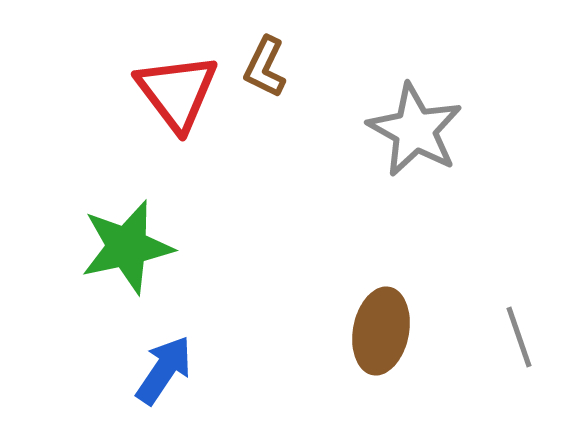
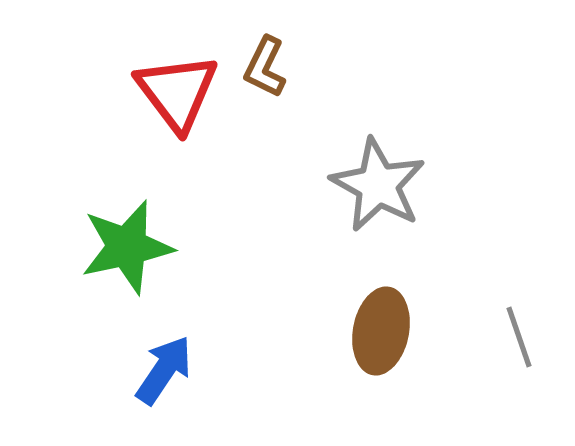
gray star: moved 37 px left, 55 px down
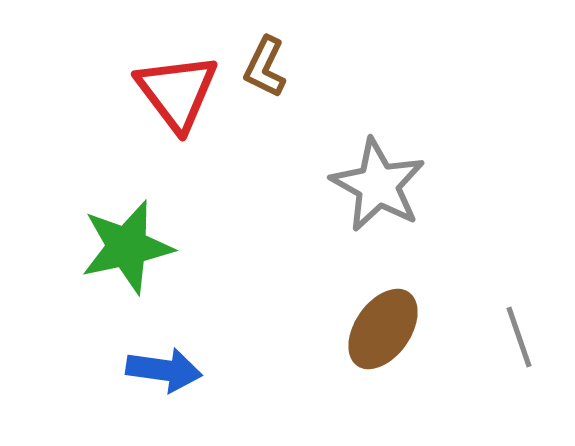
brown ellipse: moved 2 px right, 2 px up; rotated 24 degrees clockwise
blue arrow: rotated 64 degrees clockwise
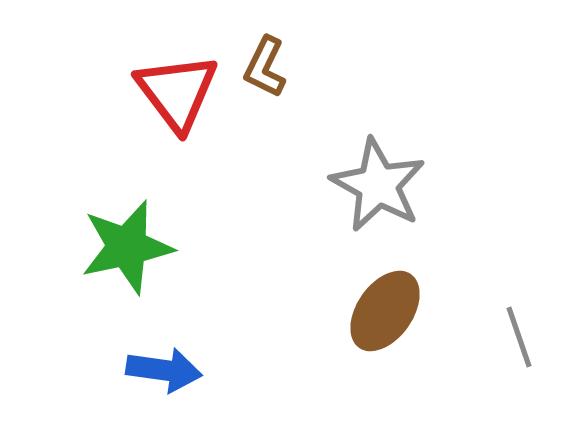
brown ellipse: moved 2 px right, 18 px up
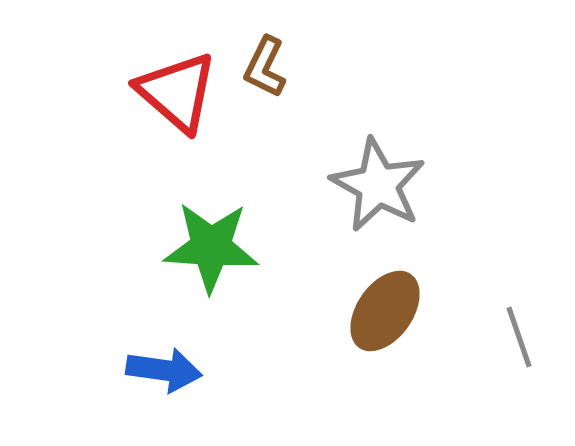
red triangle: rotated 12 degrees counterclockwise
green star: moved 84 px right; rotated 16 degrees clockwise
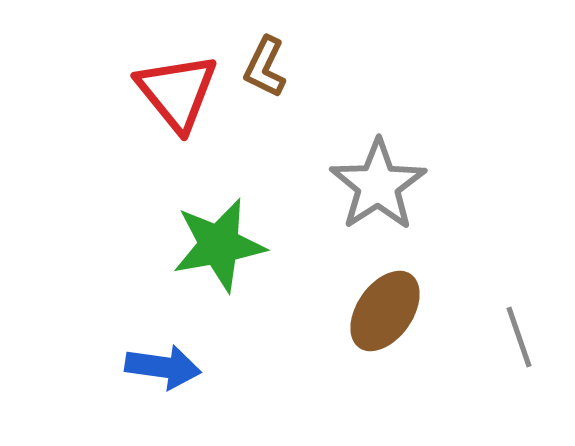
red triangle: rotated 10 degrees clockwise
gray star: rotated 10 degrees clockwise
green star: moved 8 px right, 2 px up; rotated 14 degrees counterclockwise
blue arrow: moved 1 px left, 3 px up
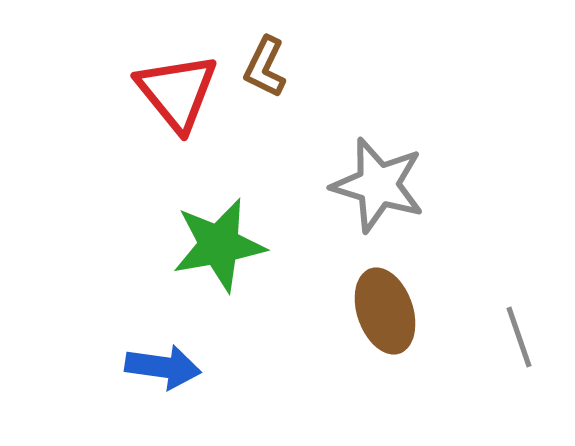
gray star: rotated 22 degrees counterclockwise
brown ellipse: rotated 54 degrees counterclockwise
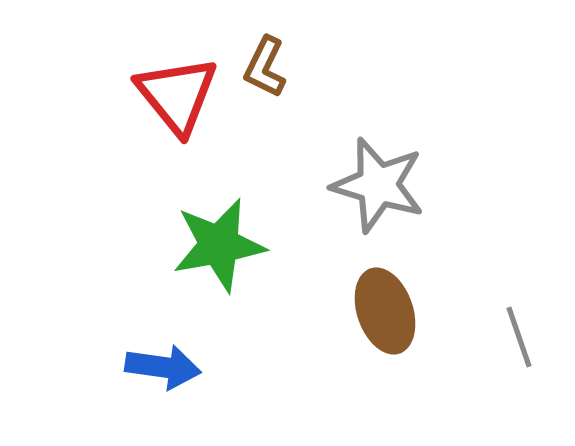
red triangle: moved 3 px down
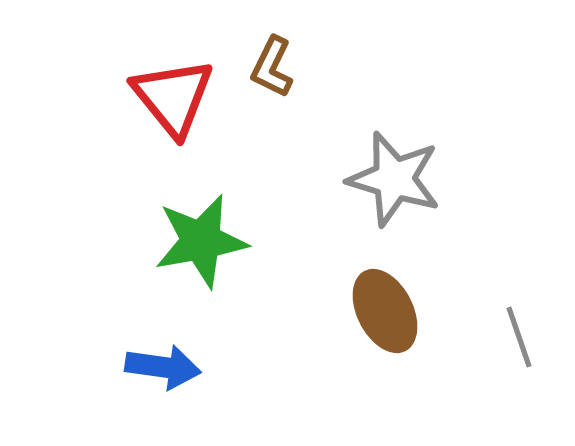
brown L-shape: moved 7 px right
red triangle: moved 4 px left, 2 px down
gray star: moved 16 px right, 6 px up
green star: moved 18 px left, 4 px up
brown ellipse: rotated 8 degrees counterclockwise
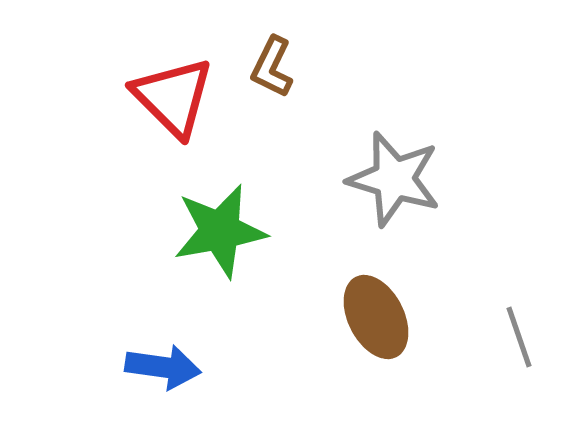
red triangle: rotated 6 degrees counterclockwise
green star: moved 19 px right, 10 px up
brown ellipse: moved 9 px left, 6 px down
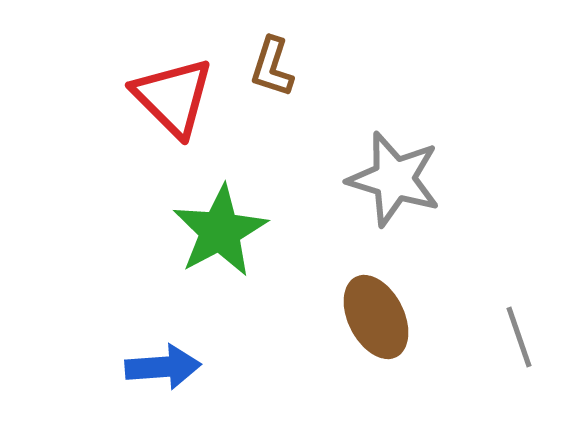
brown L-shape: rotated 8 degrees counterclockwise
green star: rotated 18 degrees counterclockwise
blue arrow: rotated 12 degrees counterclockwise
